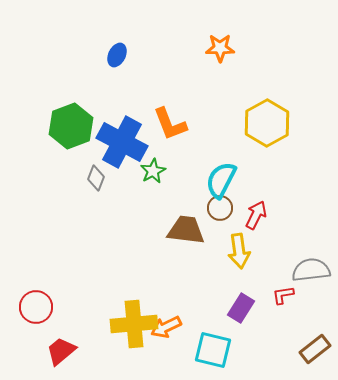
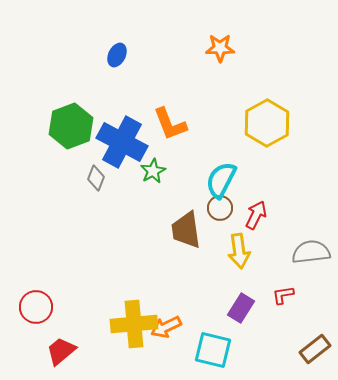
brown trapezoid: rotated 105 degrees counterclockwise
gray semicircle: moved 18 px up
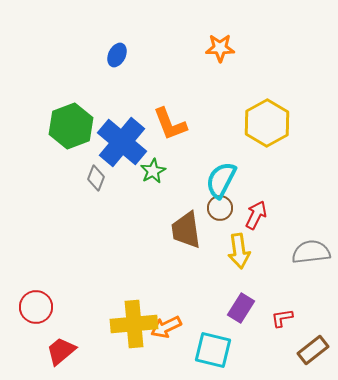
blue cross: rotated 12 degrees clockwise
red L-shape: moved 1 px left, 23 px down
brown rectangle: moved 2 px left, 1 px down
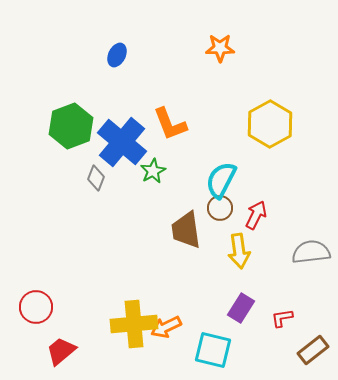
yellow hexagon: moved 3 px right, 1 px down
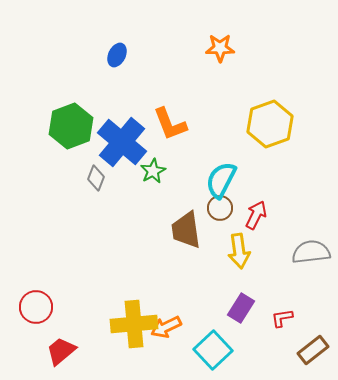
yellow hexagon: rotated 9 degrees clockwise
cyan square: rotated 33 degrees clockwise
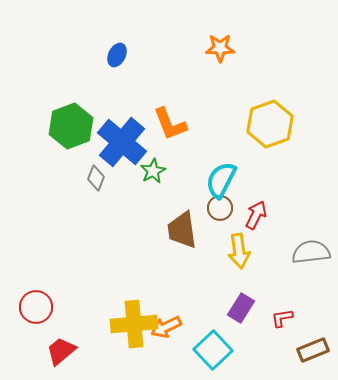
brown trapezoid: moved 4 px left
brown rectangle: rotated 16 degrees clockwise
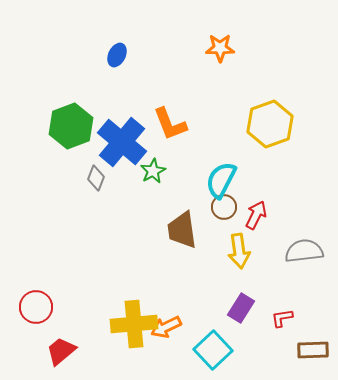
brown circle: moved 4 px right, 1 px up
gray semicircle: moved 7 px left, 1 px up
brown rectangle: rotated 20 degrees clockwise
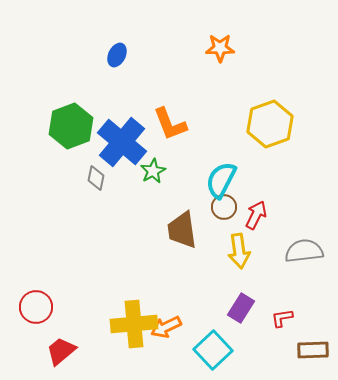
gray diamond: rotated 10 degrees counterclockwise
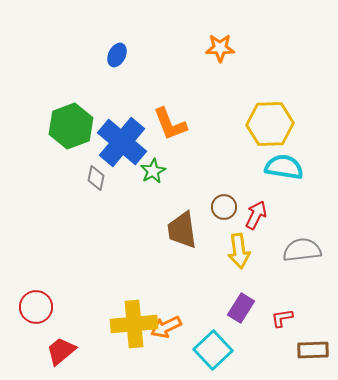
yellow hexagon: rotated 18 degrees clockwise
cyan semicircle: moved 63 px right, 13 px up; rotated 72 degrees clockwise
gray semicircle: moved 2 px left, 1 px up
